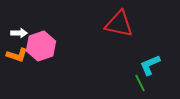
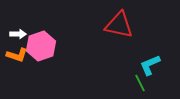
red triangle: moved 1 px down
white arrow: moved 1 px left, 1 px down
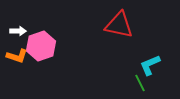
white arrow: moved 3 px up
orange L-shape: moved 1 px down
